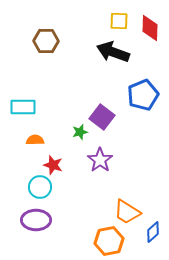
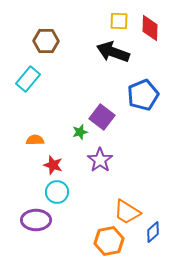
cyan rectangle: moved 5 px right, 28 px up; rotated 50 degrees counterclockwise
cyan circle: moved 17 px right, 5 px down
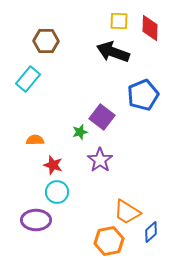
blue diamond: moved 2 px left
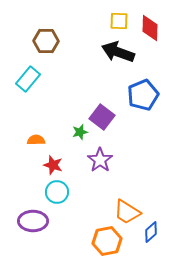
black arrow: moved 5 px right
orange semicircle: moved 1 px right
purple ellipse: moved 3 px left, 1 px down
orange hexagon: moved 2 px left
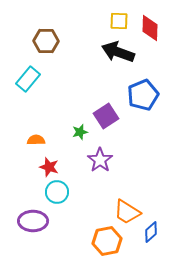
purple square: moved 4 px right, 1 px up; rotated 20 degrees clockwise
red star: moved 4 px left, 2 px down
